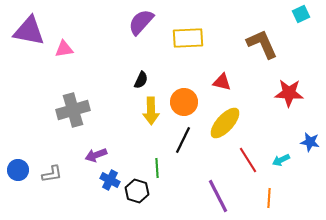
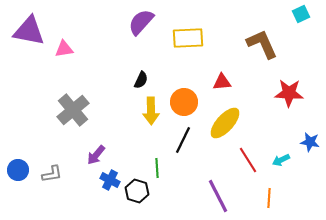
red triangle: rotated 18 degrees counterclockwise
gray cross: rotated 24 degrees counterclockwise
purple arrow: rotated 30 degrees counterclockwise
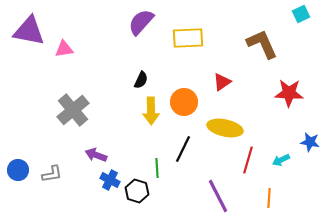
red triangle: rotated 30 degrees counterclockwise
yellow ellipse: moved 5 px down; rotated 60 degrees clockwise
black line: moved 9 px down
purple arrow: rotated 70 degrees clockwise
red line: rotated 48 degrees clockwise
